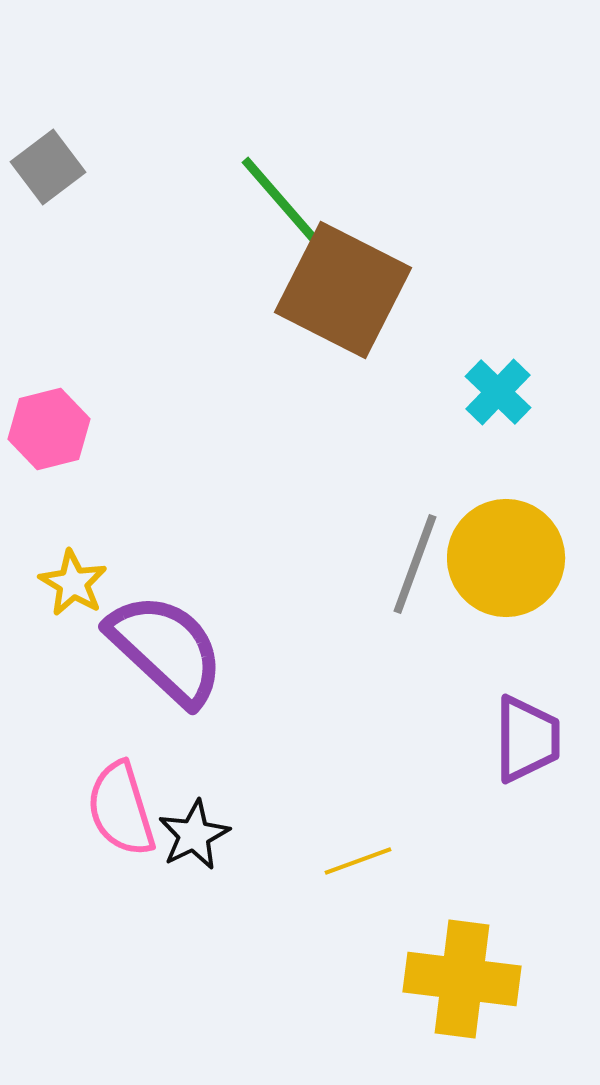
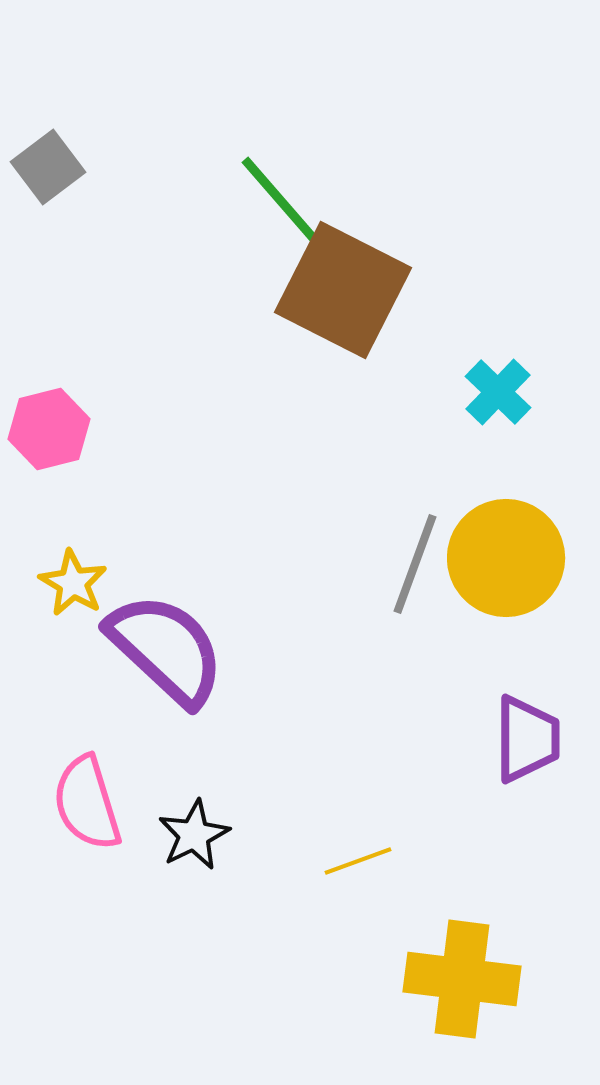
pink semicircle: moved 34 px left, 6 px up
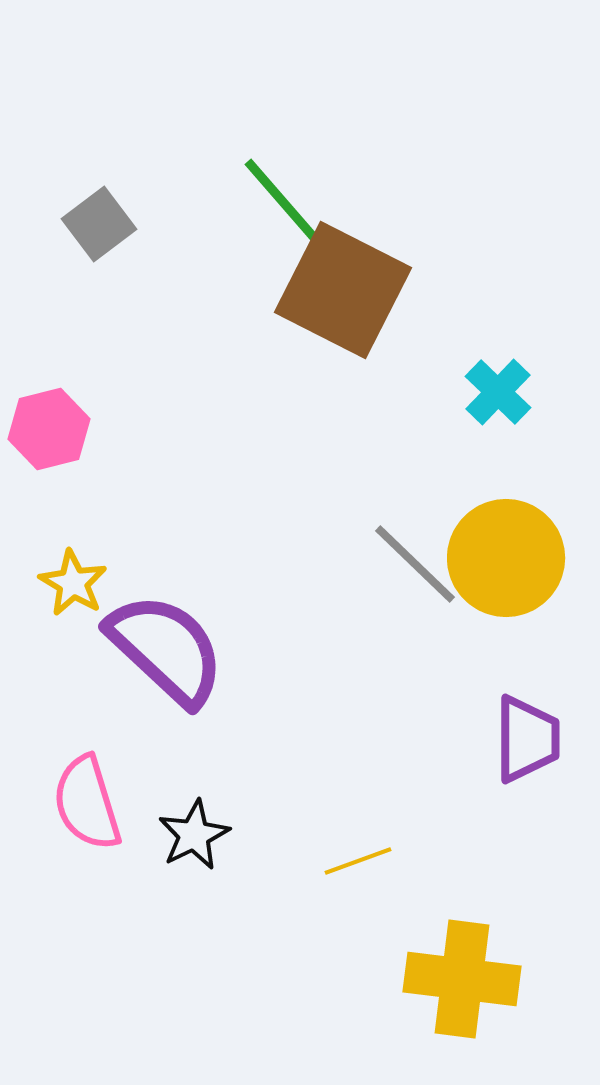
gray square: moved 51 px right, 57 px down
green line: moved 3 px right, 2 px down
gray line: rotated 66 degrees counterclockwise
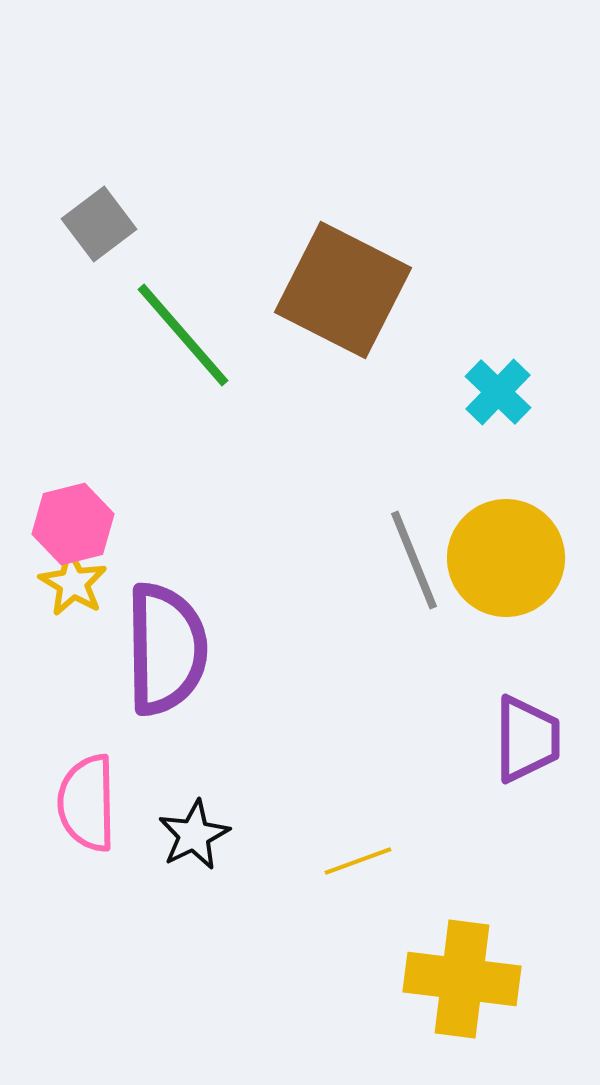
green line: moved 107 px left, 125 px down
pink hexagon: moved 24 px right, 95 px down
gray line: moved 1 px left, 4 px up; rotated 24 degrees clockwise
purple semicircle: rotated 46 degrees clockwise
pink semicircle: rotated 16 degrees clockwise
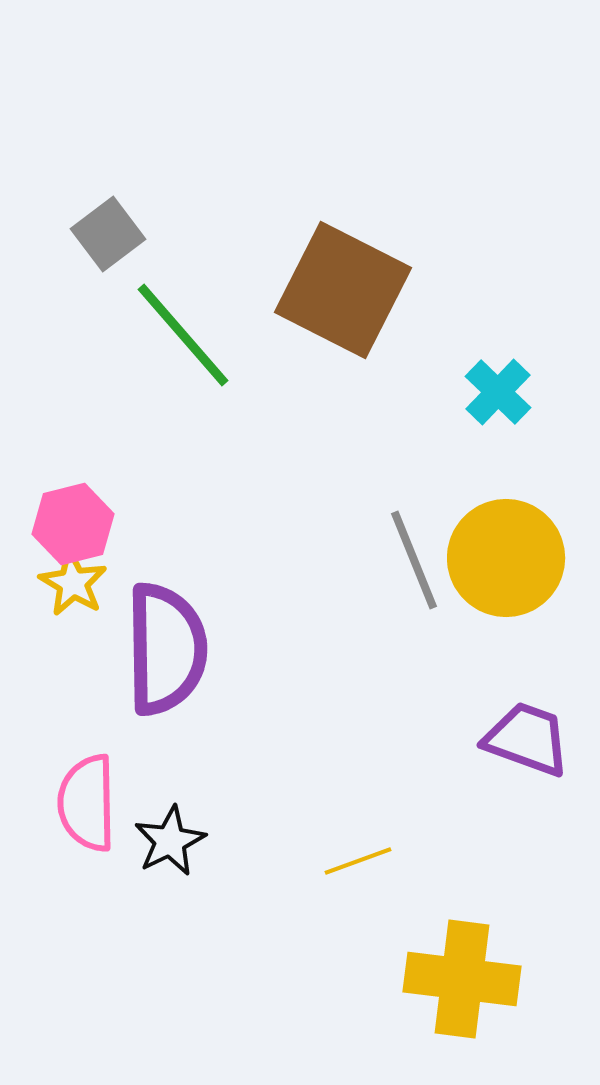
gray square: moved 9 px right, 10 px down
purple trapezoid: rotated 70 degrees counterclockwise
black star: moved 24 px left, 6 px down
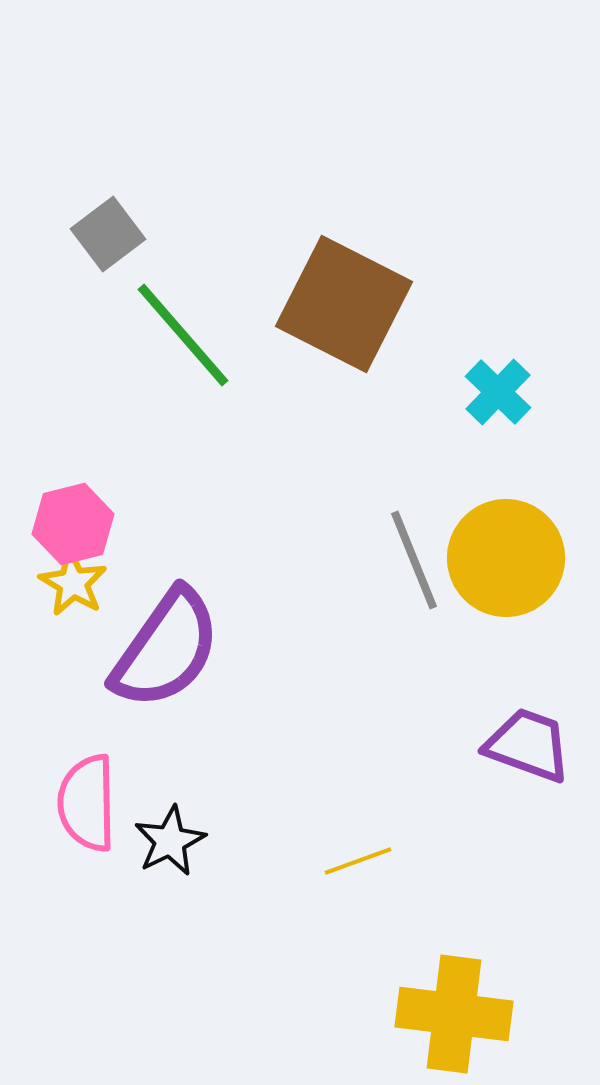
brown square: moved 1 px right, 14 px down
purple semicircle: rotated 36 degrees clockwise
purple trapezoid: moved 1 px right, 6 px down
yellow cross: moved 8 px left, 35 px down
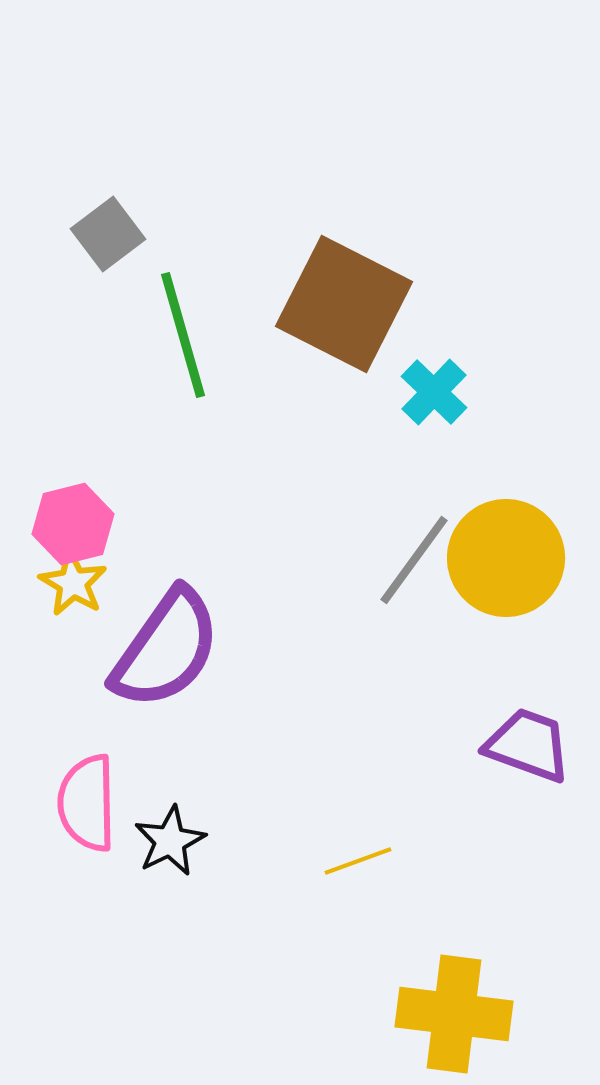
green line: rotated 25 degrees clockwise
cyan cross: moved 64 px left
gray line: rotated 58 degrees clockwise
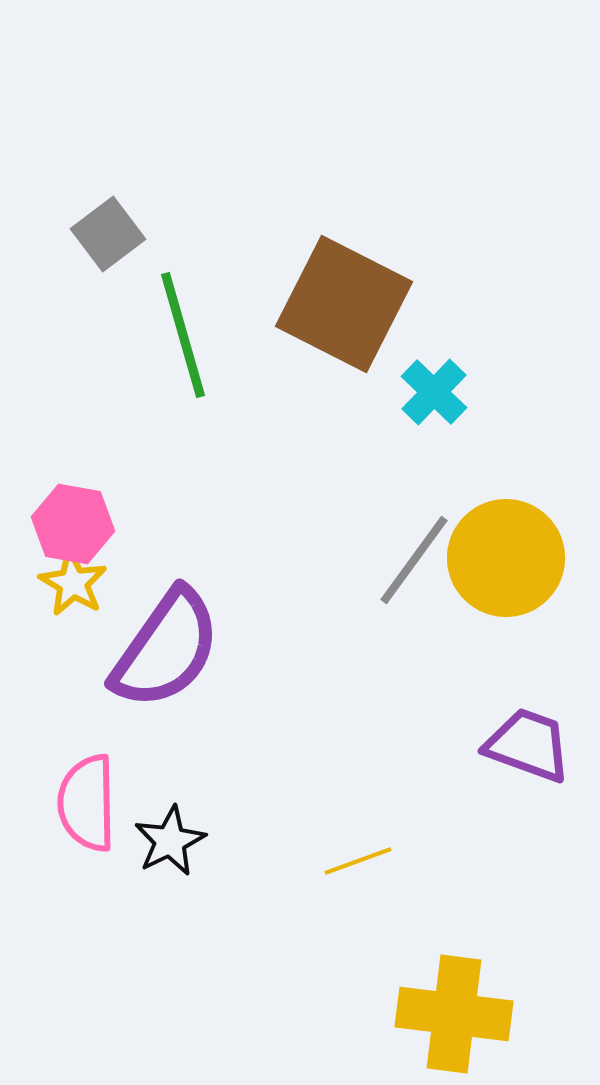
pink hexagon: rotated 24 degrees clockwise
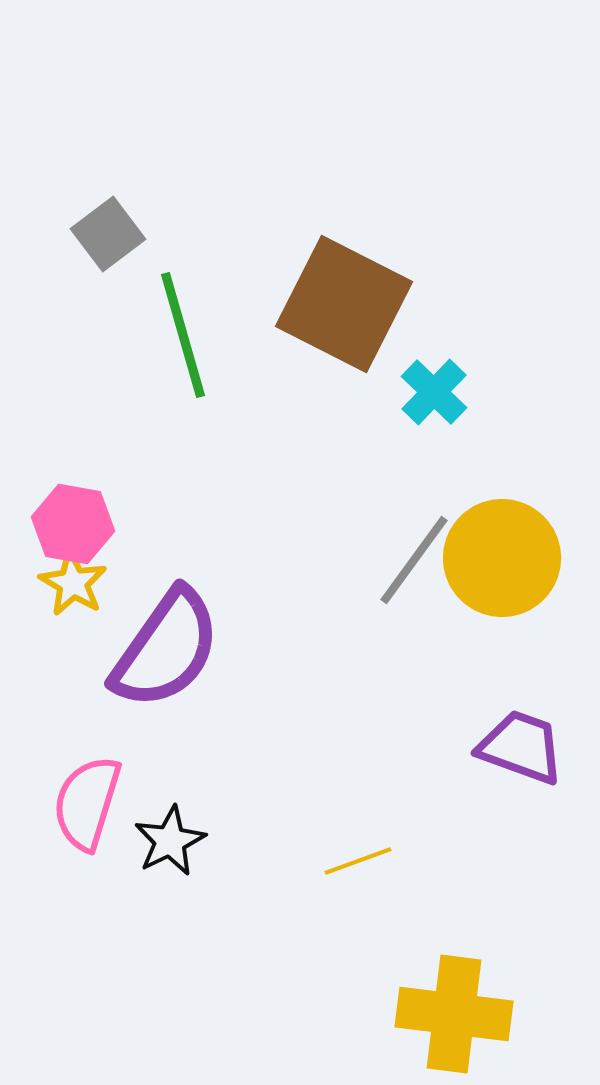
yellow circle: moved 4 px left
purple trapezoid: moved 7 px left, 2 px down
pink semicircle: rotated 18 degrees clockwise
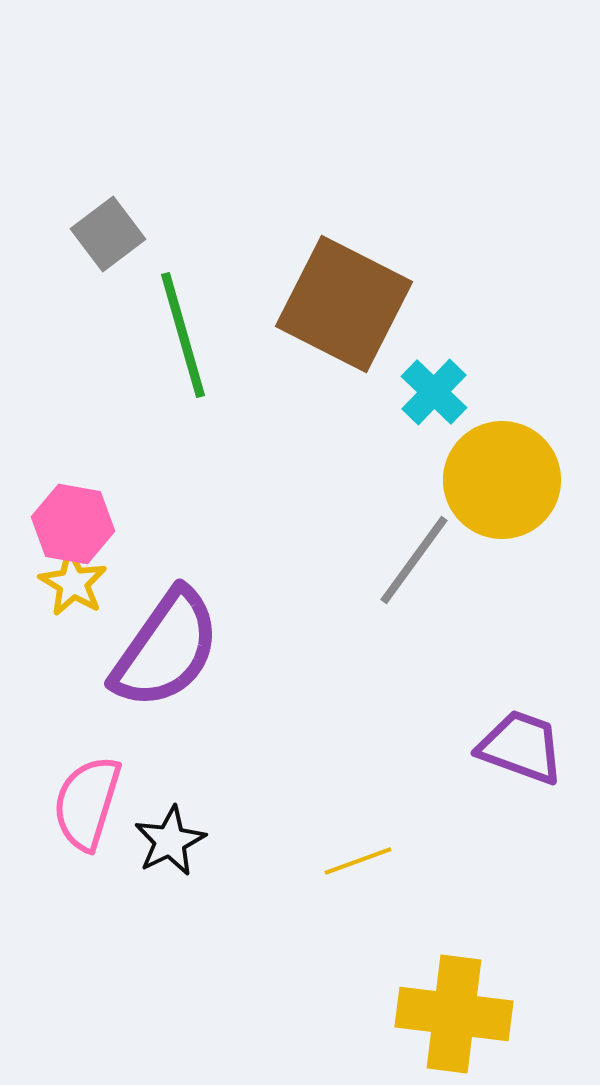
yellow circle: moved 78 px up
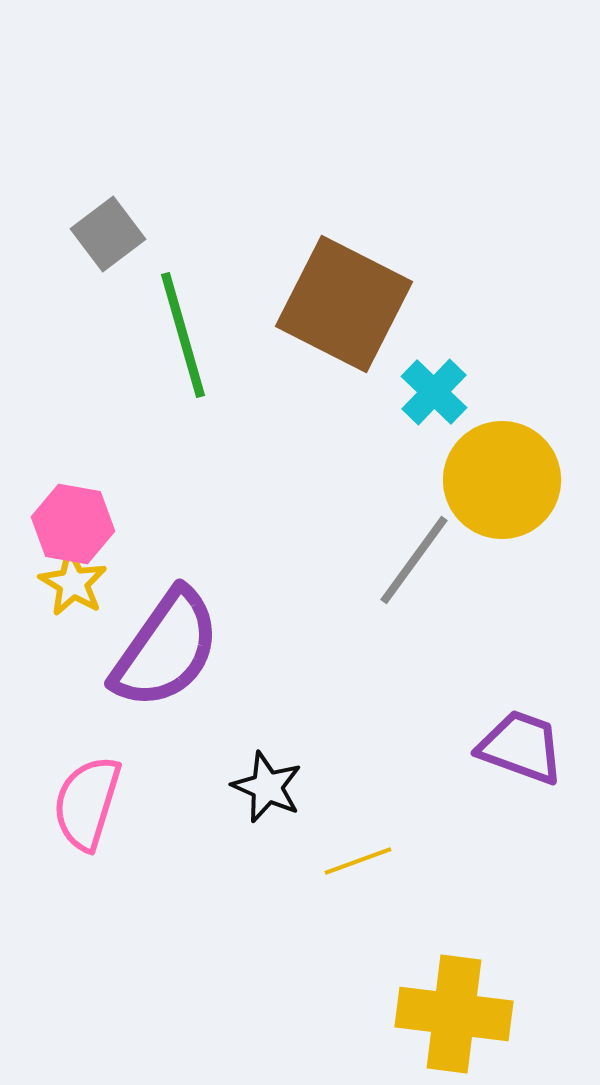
black star: moved 97 px right, 54 px up; rotated 22 degrees counterclockwise
